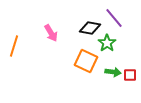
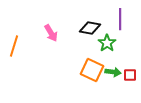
purple line: moved 6 px right, 1 px down; rotated 40 degrees clockwise
orange square: moved 6 px right, 9 px down
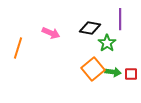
pink arrow: rotated 36 degrees counterclockwise
orange line: moved 4 px right, 2 px down
orange square: moved 1 px right, 1 px up; rotated 25 degrees clockwise
red square: moved 1 px right, 1 px up
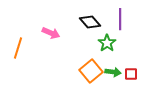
black diamond: moved 6 px up; rotated 40 degrees clockwise
orange square: moved 2 px left, 2 px down
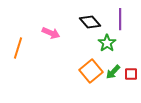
green arrow: rotated 126 degrees clockwise
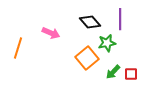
green star: rotated 24 degrees clockwise
orange square: moved 4 px left, 13 px up
